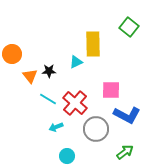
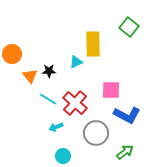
gray circle: moved 4 px down
cyan circle: moved 4 px left
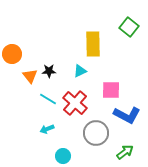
cyan triangle: moved 4 px right, 9 px down
cyan arrow: moved 9 px left, 2 px down
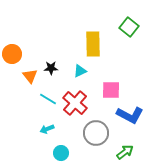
black star: moved 2 px right, 3 px up
blue L-shape: moved 3 px right
cyan circle: moved 2 px left, 3 px up
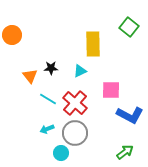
orange circle: moved 19 px up
gray circle: moved 21 px left
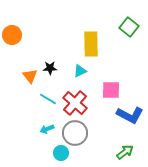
yellow rectangle: moved 2 px left
black star: moved 1 px left
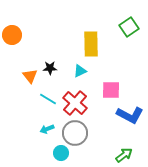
green square: rotated 18 degrees clockwise
green arrow: moved 1 px left, 3 px down
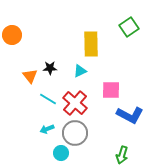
green arrow: moved 2 px left; rotated 144 degrees clockwise
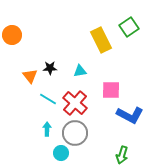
yellow rectangle: moved 10 px right, 4 px up; rotated 25 degrees counterclockwise
cyan triangle: rotated 16 degrees clockwise
cyan arrow: rotated 112 degrees clockwise
